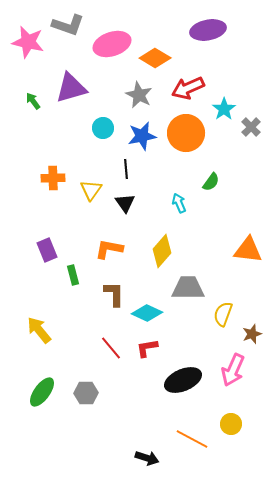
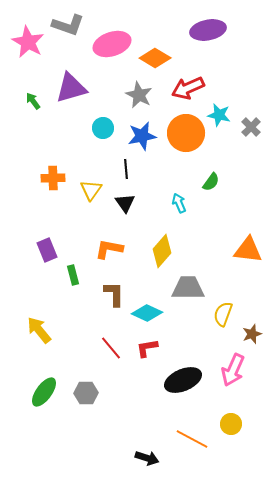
pink star: rotated 16 degrees clockwise
cyan star: moved 5 px left, 6 px down; rotated 25 degrees counterclockwise
green ellipse: moved 2 px right
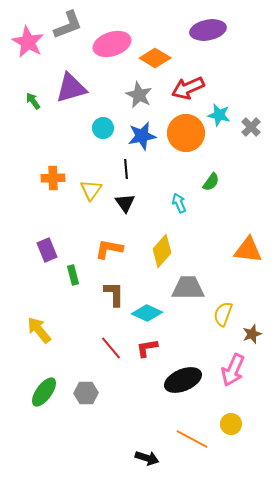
gray L-shape: rotated 40 degrees counterclockwise
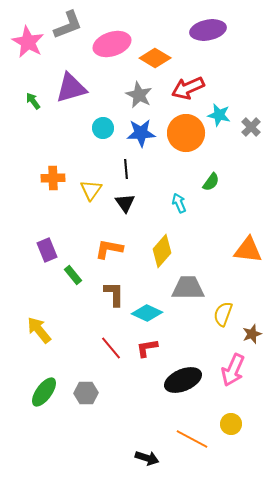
blue star: moved 1 px left, 3 px up; rotated 8 degrees clockwise
green rectangle: rotated 24 degrees counterclockwise
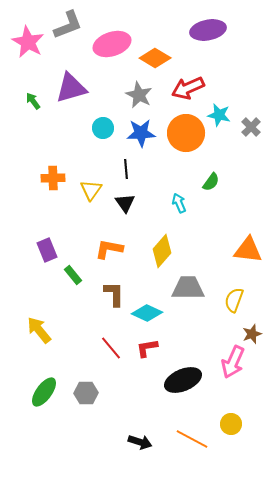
yellow semicircle: moved 11 px right, 14 px up
pink arrow: moved 8 px up
black arrow: moved 7 px left, 16 px up
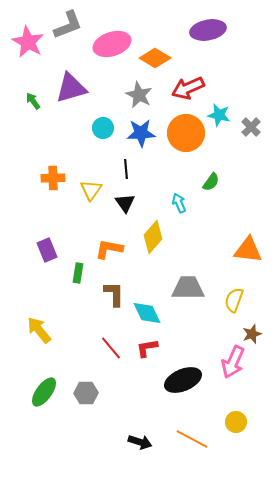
yellow diamond: moved 9 px left, 14 px up
green rectangle: moved 5 px right, 2 px up; rotated 48 degrees clockwise
cyan diamond: rotated 40 degrees clockwise
yellow circle: moved 5 px right, 2 px up
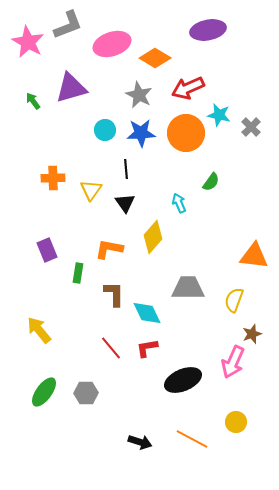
cyan circle: moved 2 px right, 2 px down
orange triangle: moved 6 px right, 6 px down
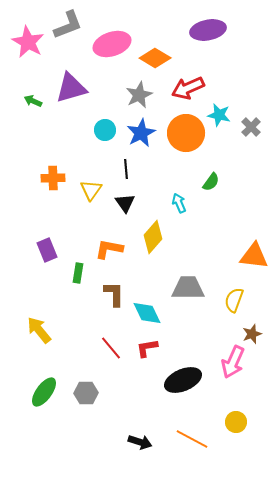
gray star: rotated 20 degrees clockwise
green arrow: rotated 30 degrees counterclockwise
blue star: rotated 24 degrees counterclockwise
